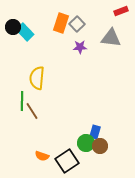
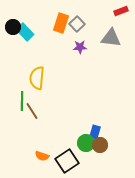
brown circle: moved 1 px up
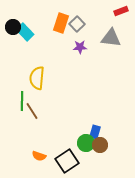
orange semicircle: moved 3 px left
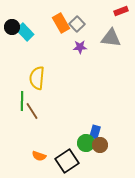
orange rectangle: rotated 48 degrees counterclockwise
black circle: moved 1 px left
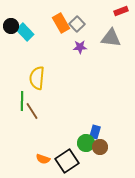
black circle: moved 1 px left, 1 px up
brown circle: moved 2 px down
orange semicircle: moved 4 px right, 3 px down
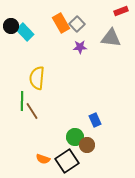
blue rectangle: moved 12 px up; rotated 40 degrees counterclockwise
green circle: moved 11 px left, 6 px up
brown circle: moved 13 px left, 2 px up
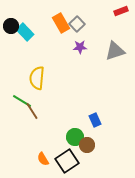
gray triangle: moved 4 px right, 13 px down; rotated 25 degrees counterclockwise
green line: rotated 60 degrees counterclockwise
orange semicircle: rotated 40 degrees clockwise
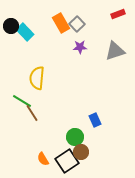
red rectangle: moved 3 px left, 3 px down
brown line: moved 2 px down
brown circle: moved 6 px left, 7 px down
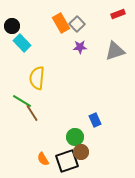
black circle: moved 1 px right
cyan rectangle: moved 3 px left, 11 px down
black square: rotated 15 degrees clockwise
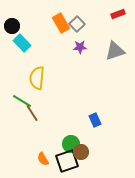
green circle: moved 4 px left, 7 px down
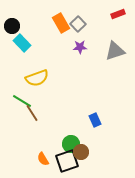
gray square: moved 1 px right
yellow semicircle: rotated 115 degrees counterclockwise
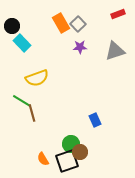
brown line: rotated 18 degrees clockwise
brown circle: moved 1 px left
